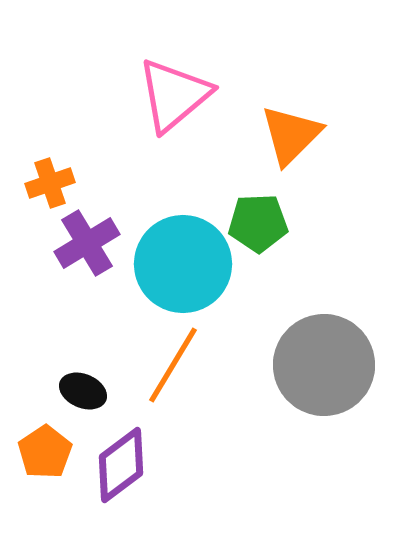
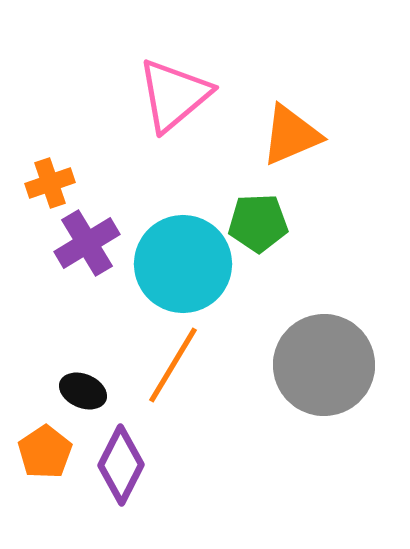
orange triangle: rotated 22 degrees clockwise
purple diamond: rotated 26 degrees counterclockwise
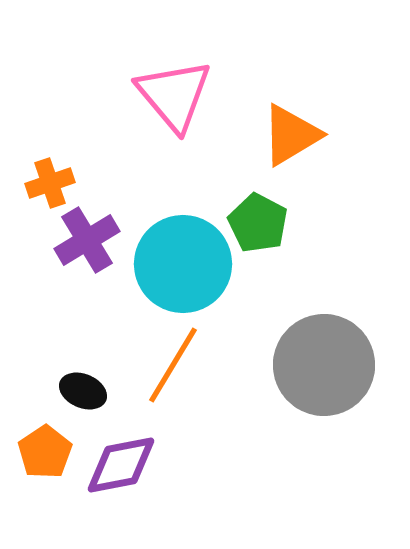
pink triangle: rotated 30 degrees counterclockwise
orange triangle: rotated 8 degrees counterclockwise
green pentagon: rotated 30 degrees clockwise
purple cross: moved 3 px up
purple diamond: rotated 52 degrees clockwise
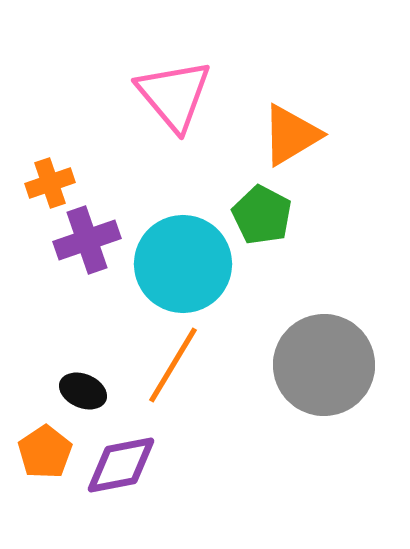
green pentagon: moved 4 px right, 8 px up
purple cross: rotated 12 degrees clockwise
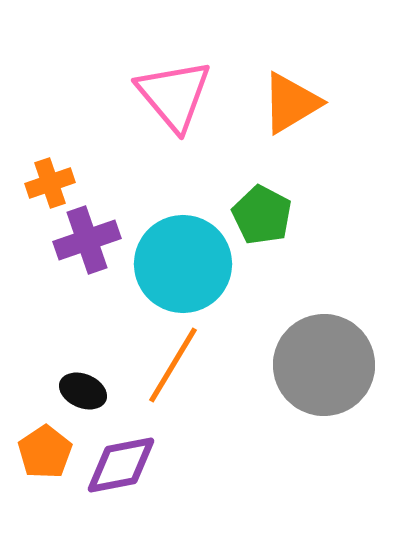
orange triangle: moved 32 px up
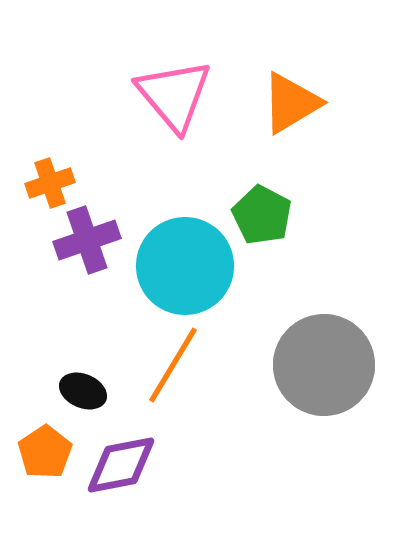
cyan circle: moved 2 px right, 2 px down
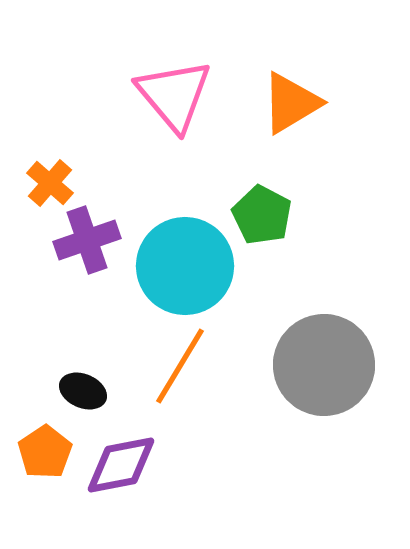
orange cross: rotated 30 degrees counterclockwise
orange line: moved 7 px right, 1 px down
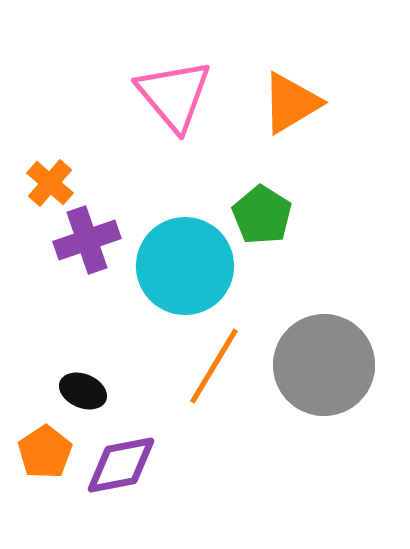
green pentagon: rotated 4 degrees clockwise
orange line: moved 34 px right
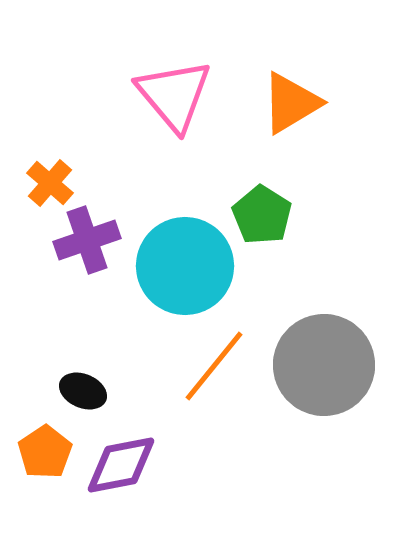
orange line: rotated 8 degrees clockwise
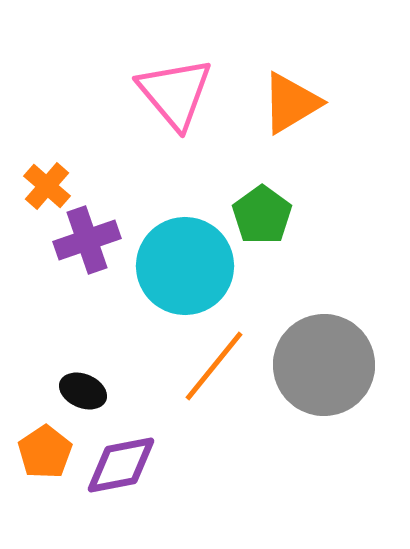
pink triangle: moved 1 px right, 2 px up
orange cross: moved 3 px left, 3 px down
green pentagon: rotated 4 degrees clockwise
